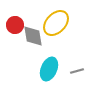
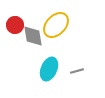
yellow ellipse: moved 2 px down
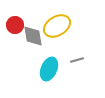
yellow ellipse: moved 1 px right, 1 px down; rotated 16 degrees clockwise
gray line: moved 11 px up
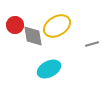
gray line: moved 15 px right, 16 px up
cyan ellipse: rotated 40 degrees clockwise
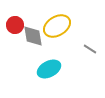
gray line: moved 2 px left, 5 px down; rotated 48 degrees clockwise
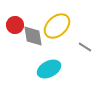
yellow ellipse: rotated 12 degrees counterclockwise
gray line: moved 5 px left, 2 px up
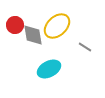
gray diamond: moved 1 px up
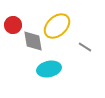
red circle: moved 2 px left
gray diamond: moved 6 px down
cyan ellipse: rotated 15 degrees clockwise
